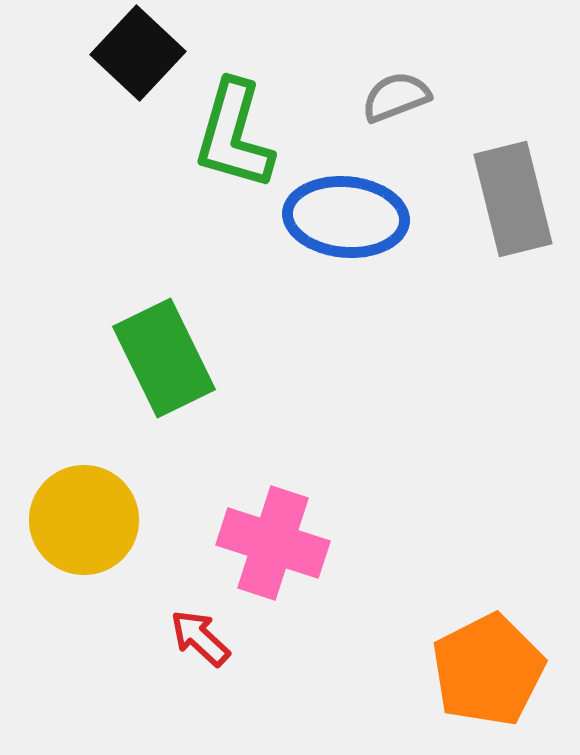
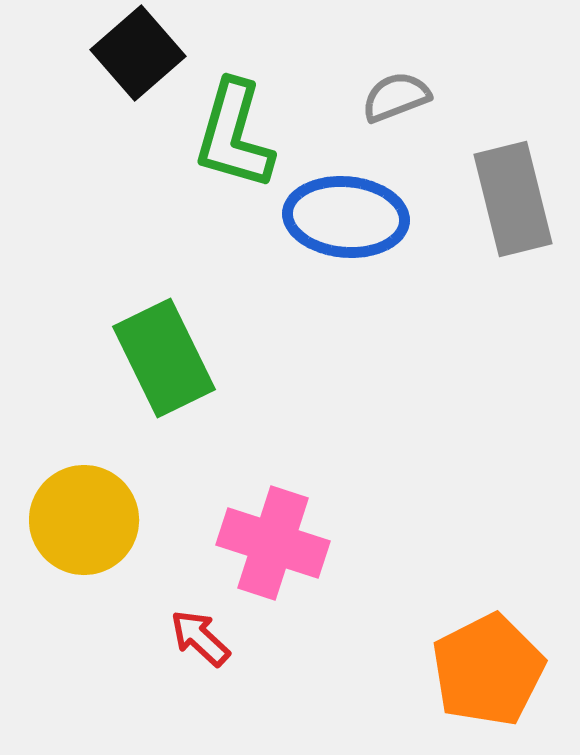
black square: rotated 6 degrees clockwise
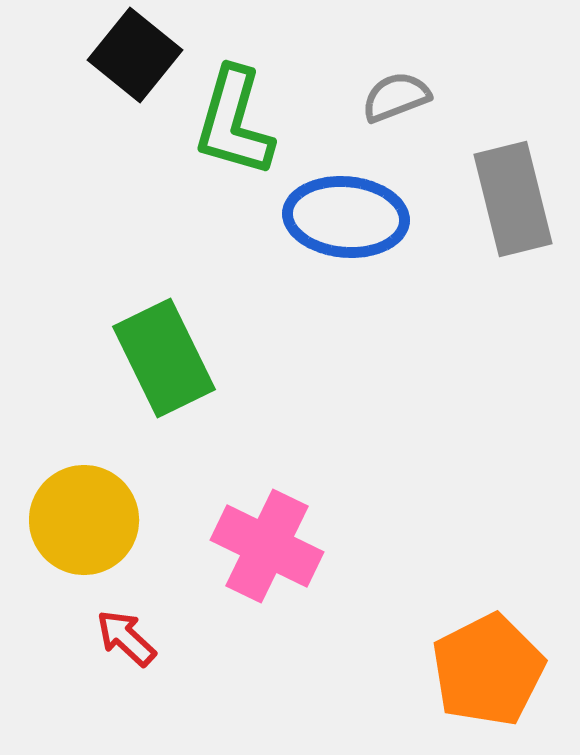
black square: moved 3 px left, 2 px down; rotated 10 degrees counterclockwise
green L-shape: moved 13 px up
pink cross: moved 6 px left, 3 px down; rotated 8 degrees clockwise
red arrow: moved 74 px left
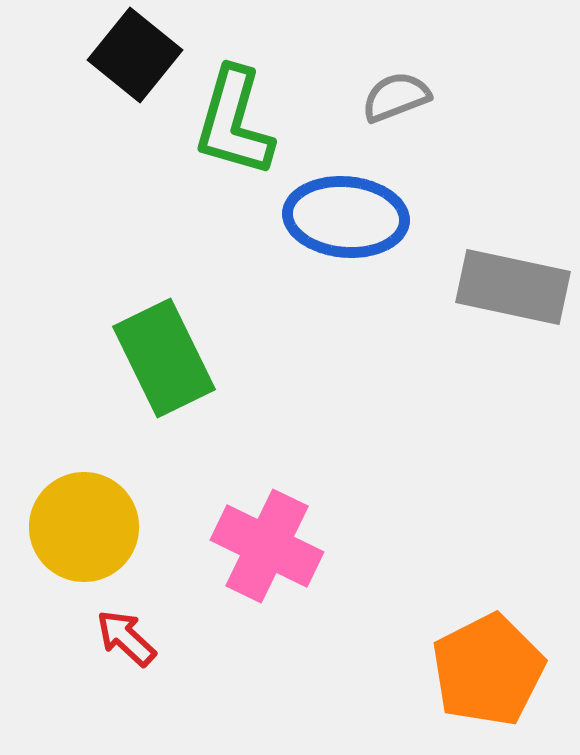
gray rectangle: moved 88 px down; rotated 64 degrees counterclockwise
yellow circle: moved 7 px down
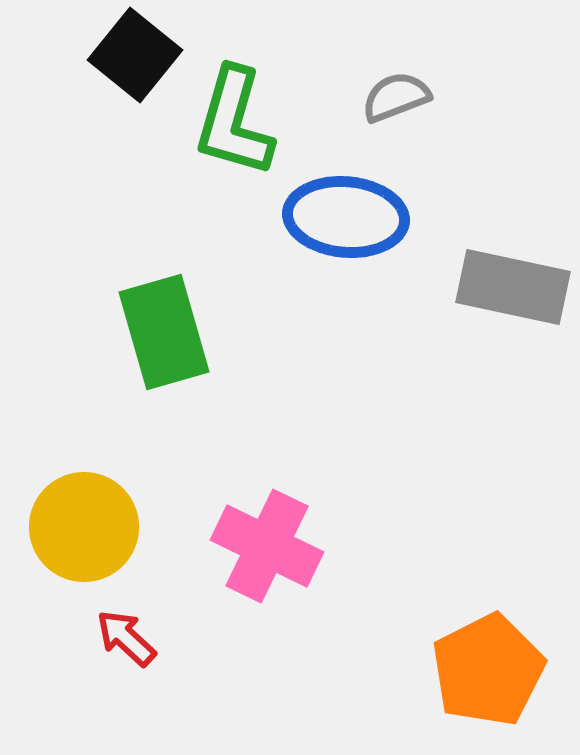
green rectangle: moved 26 px up; rotated 10 degrees clockwise
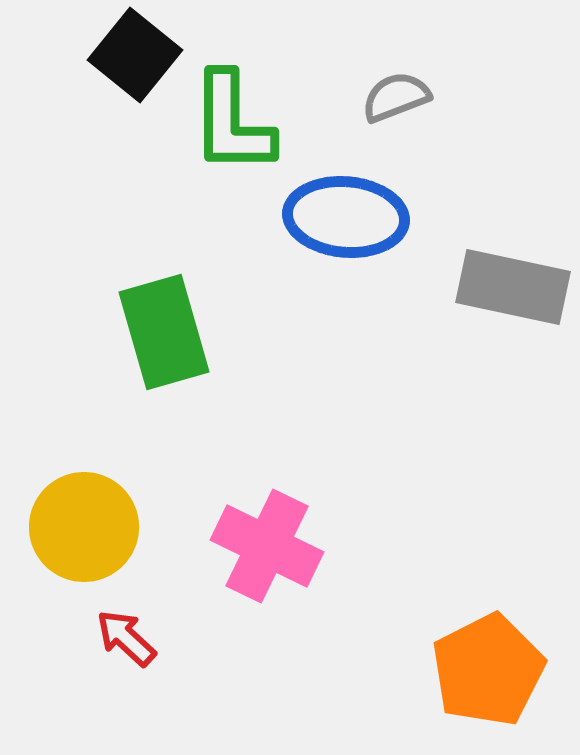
green L-shape: moved 2 px left, 1 px down; rotated 16 degrees counterclockwise
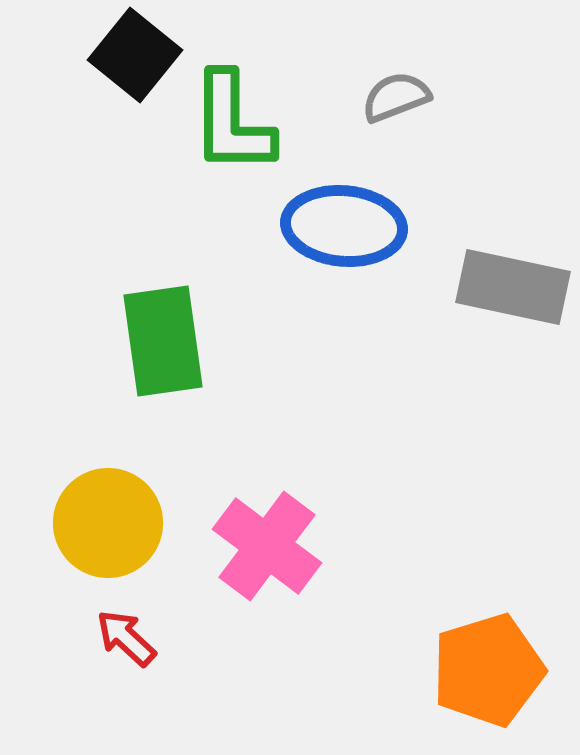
blue ellipse: moved 2 px left, 9 px down
green rectangle: moved 1 px left, 9 px down; rotated 8 degrees clockwise
yellow circle: moved 24 px right, 4 px up
pink cross: rotated 11 degrees clockwise
orange pentagon: rotated 10 degrees clockwise
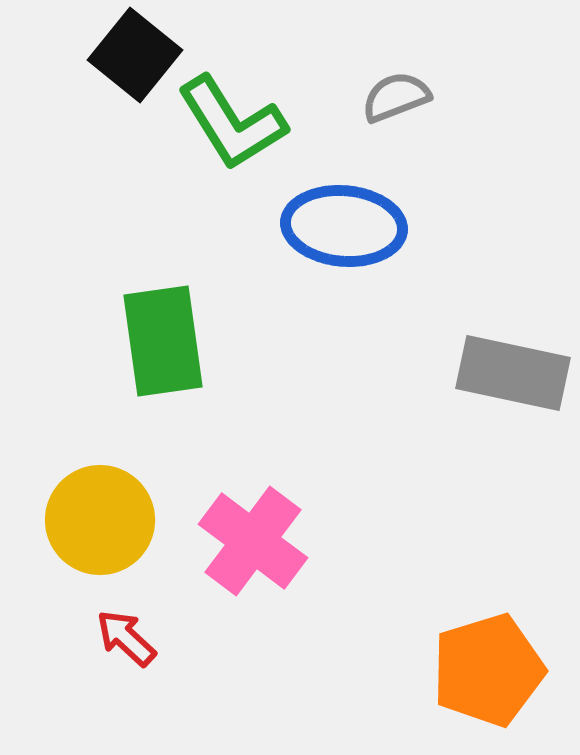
green L-shape: rotated 32 degrees counterclockwise
gray rectangle: moved 86 px down
yellow circle: moved 8 px left, 3 px up
pink cross: moved 14 px left, 5 px up
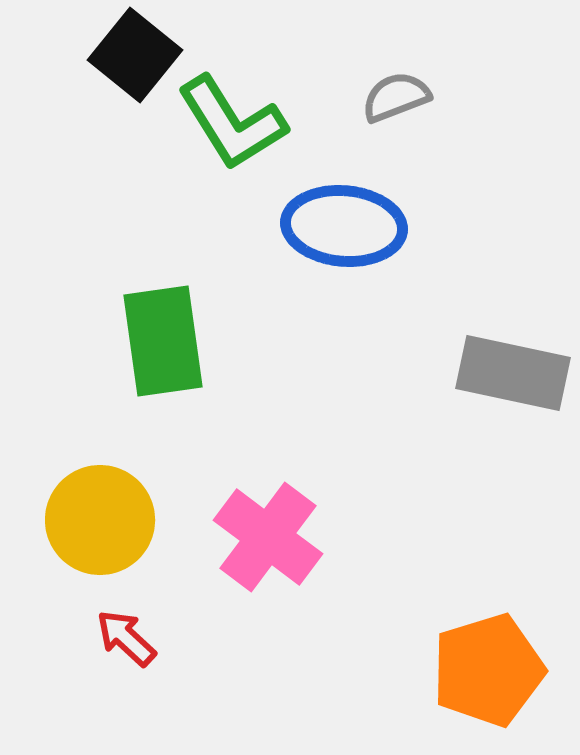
pink cross: moved 15 px right, 4 px up
